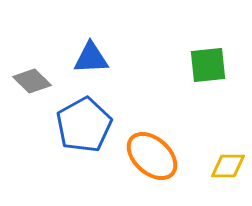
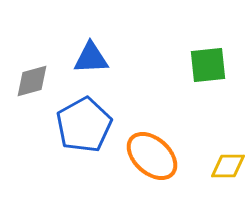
gray diamond: rotated 60 degrees counterclockwise
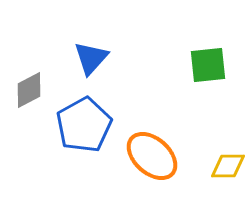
blue triangle: rotated 45 degrees counterclockwise
gray diamond: moved 3 px left, 9 px down; rotated 12 degrees counterclockwise
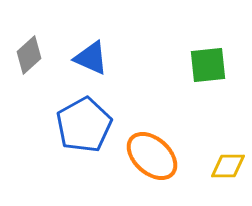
blue triangle: rotated 48 degrees counterclockwise
gray diamond: moved 35 px up; rotated 15 degrees counterclockwise
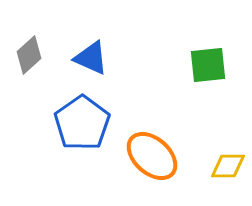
blue pentagon: moved 2 px left, 2 px up; rotated 6 degrees counterclockwise
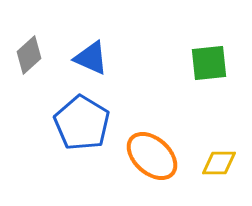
green square: moved 1 px right, 2 px up
blue pentagon: rotated 6 degrees counterclockwise
yellow diamond: moved 9 px left, 3 px up
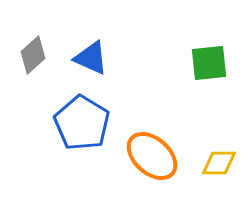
gray diamond: moved 4 px right
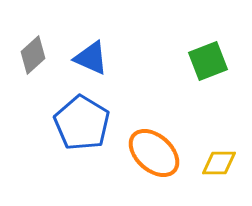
green square: moved 1 px left, 2 px up; rotated 15 degrees counterclockwise
orange ellipse: moved 2 px right, 3 px up
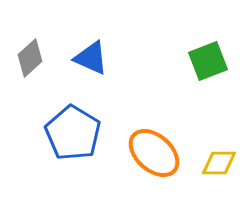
gray diamond: moved 3 px left, 3 px down
blue pentagon: moved 9 px left, 10 px down
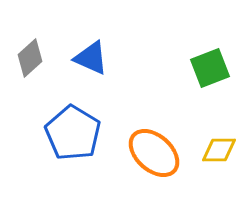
green square: moved 2 px right, 7 px down
yellow diamond: moved 13 px up
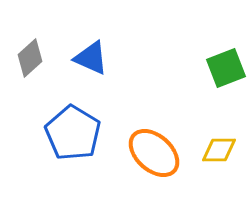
green square: moved 16 px right
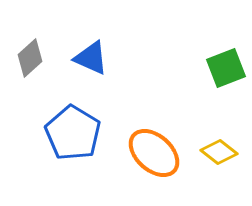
yellow diamond: moved 2 px down; rotated 39 degrees clockwise
